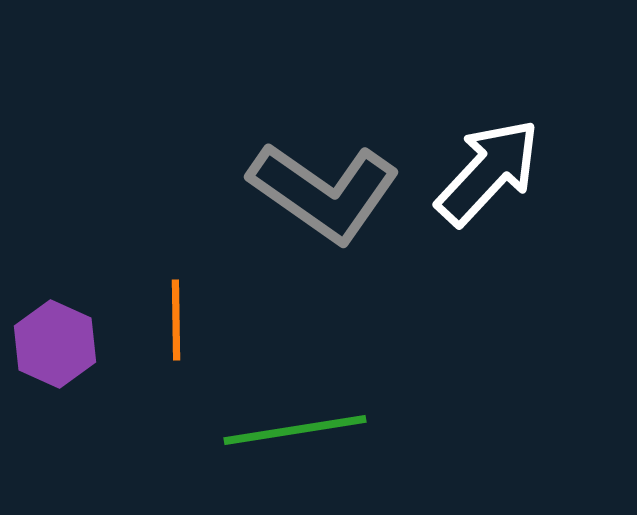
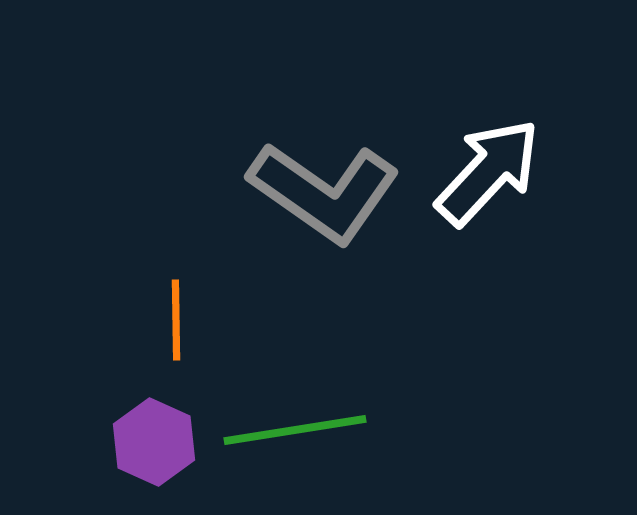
purple hexagon: moved 99 px right, 98 px down
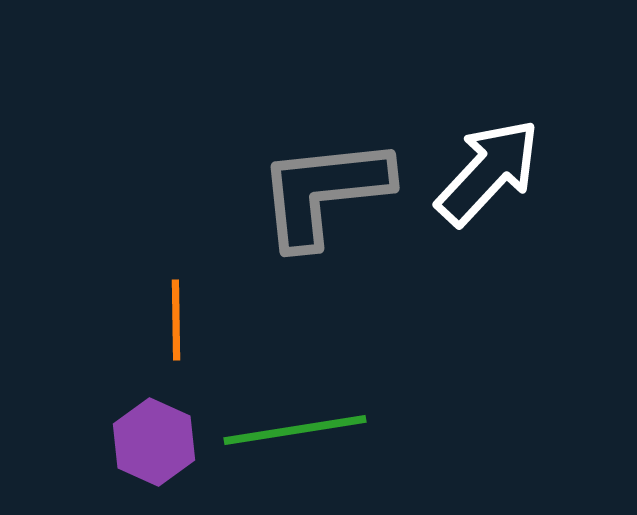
gray L-shape: rotated 139 degrees clockwise
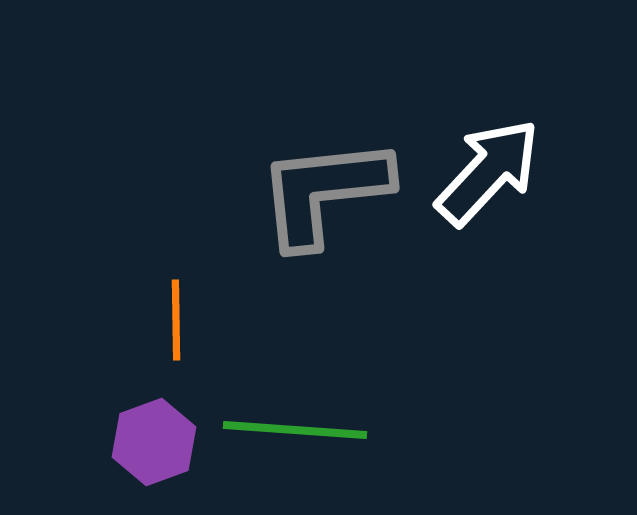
green line: rotated 13 degrees clockwise
purple hexagon: rotated 16 degrees clockwise
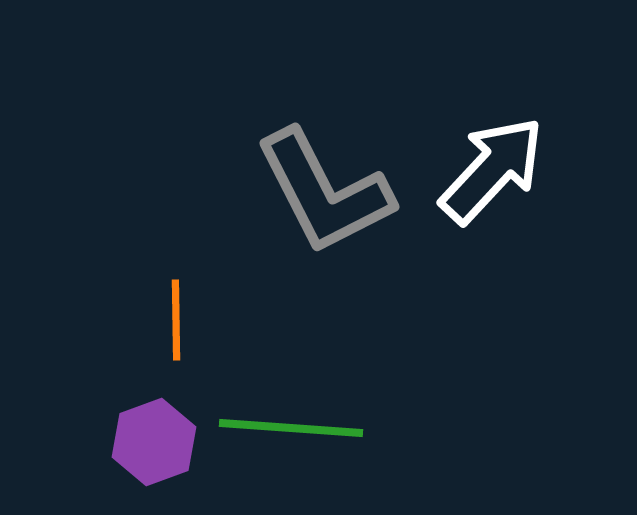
white arrow: moved 4 px right, 2 px up
gray L-shape: rotated 111 degrees counterclockwise
green line: moved 4 px left, 2 px up
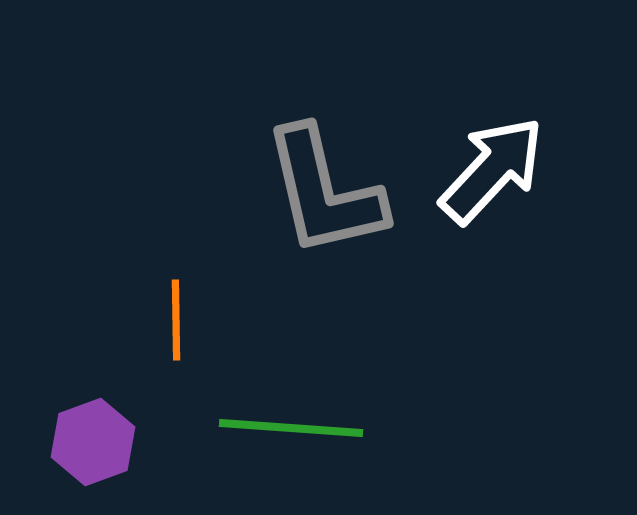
gray L-shape: rotated 14 degrees clockwise
purple hexagon: moved 61 px left
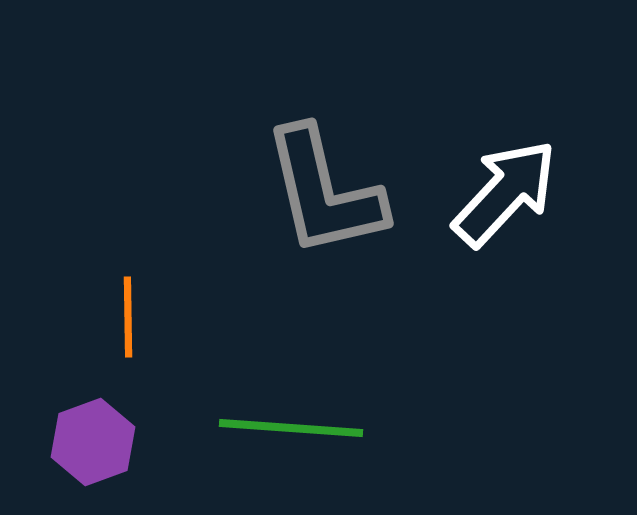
white arrow: moved 13 px right, 23 px down
orange line: moved 48 px left, 3 px up
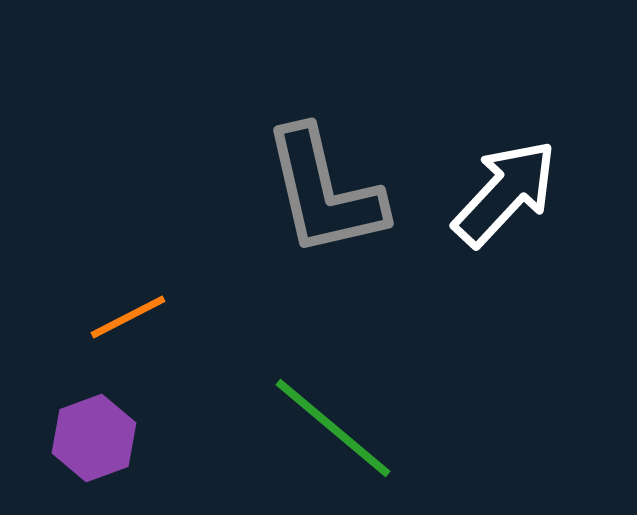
orange line: rotated 64 degrees clockwise
green line: moved 42 px right; rotated 36 degrees clockwise
purple hexagon: moved 1 px right, 4 px up
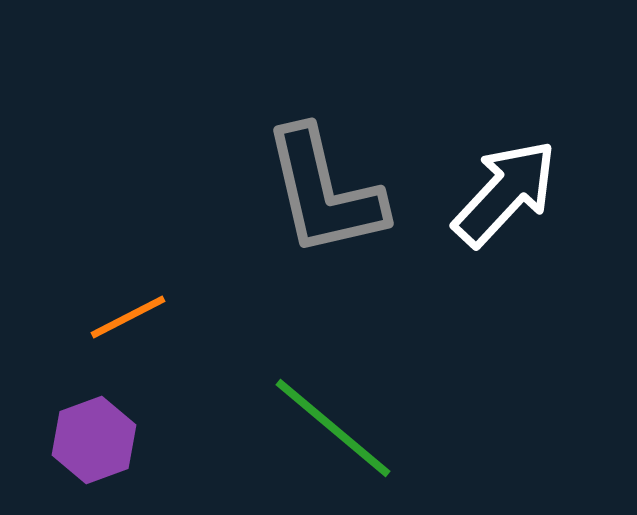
purple hexagon: moved 2 px down
